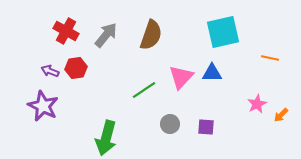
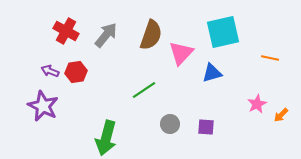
red hexagon: moved 4 px down
blue triangle: rotated 15 degrees counterclockwise
pink triangle: moved 24 px up
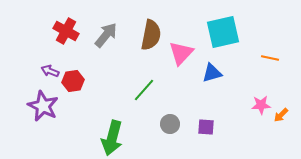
brown semicircle: rotated 8 degrees counterclockwise
red hexagon: moved 3 px left, 9 px down
green line: rotated 15 degrees counterclockwise
pink star: moved 4 px right, 1 px down; rotated 24 degrees clockwise
green arrow: moved 6 px right
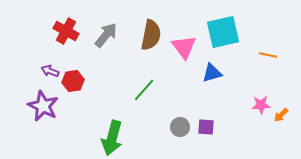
pink triangle: moved 3 px right, 6 px up; rotated 20 degrees counterclockwise
orange line: moved 2 px left, 3 px up
gray circle: moved 10 px right, 3 px down
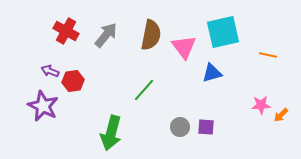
green arrow: moved 1 px left, 5 px up
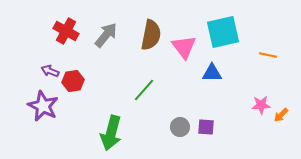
blue triangle: rotated 15 degrees clockwise
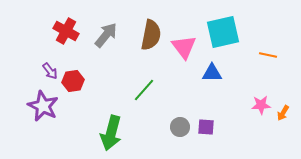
purple arrow: rotated 150 degrees counterclockwise
orange arrow: moved 2 px right, 2 px up; rotated 14 degrees counterclockwise
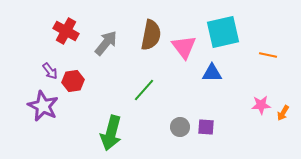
gray arrow: moved 8 px down
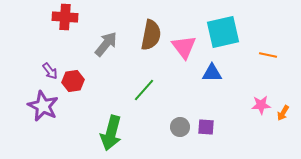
red cross: moved 1 px left, 14 px up; rotated 25 degrees counterclockwise
gray arrow: moved 1 px down
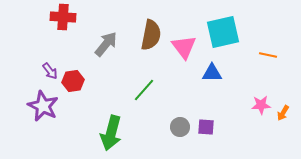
red cross: moved 2 px left
